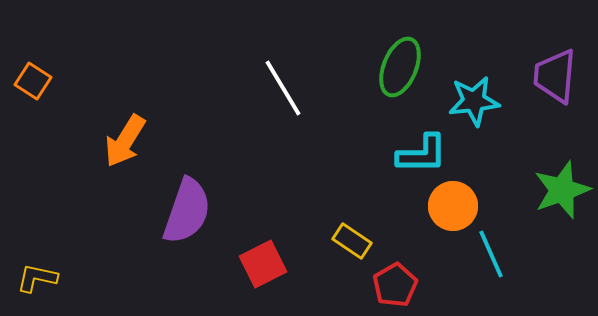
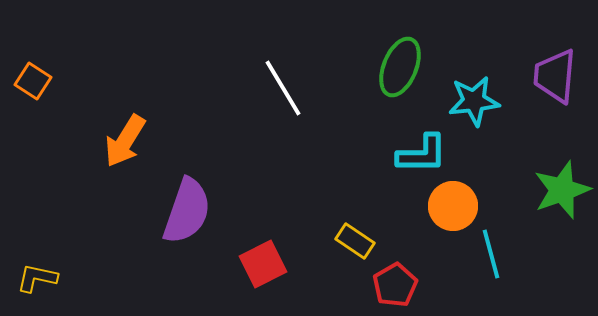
yellow rectangle: moved 3 px right
cyan line: rotated 9 degrees clockwise
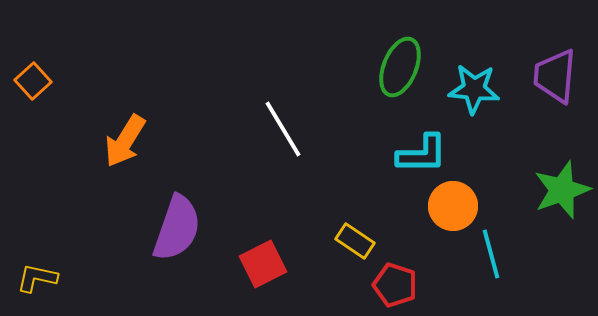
orange square: rotated 15 degrees clockwise
white line: moved 41 px down
cyan star: moved 12 px up; rotated 12 degrees clockwise
purple semicircle: moved 10 px left, 17 px down
red pentagon: rotated 24 degrees counterclockwise
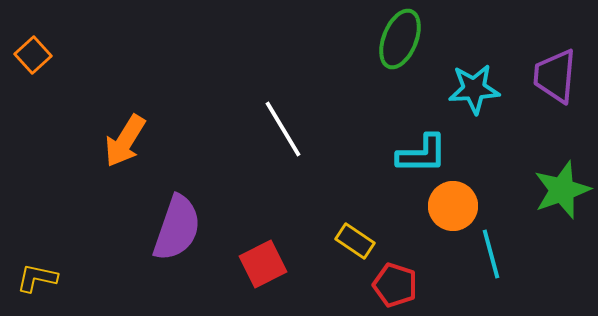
green ellipse: moved 28 px up
orange square: moved 26 px up
cyan star: rotated 9 degrees counterclockwise
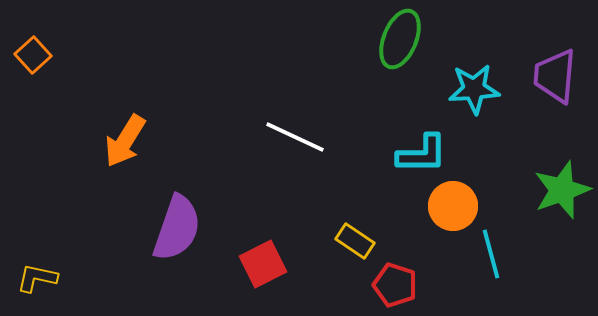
white line: moved 12 px right, 8 px down; rotated 34 degrees counterclockwise
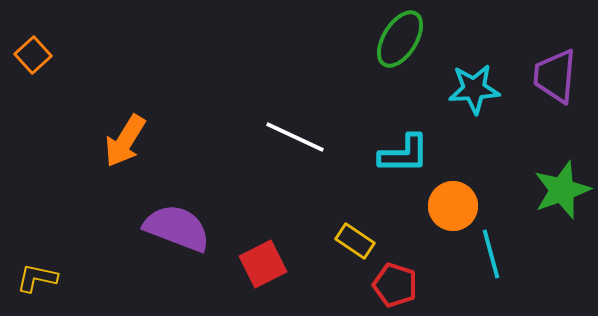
green ellipse: rotated 10 degrees clockwise
cyan L-shape: moved 18 px left
purple semicircle: rotated 88 degrees counterclockwise
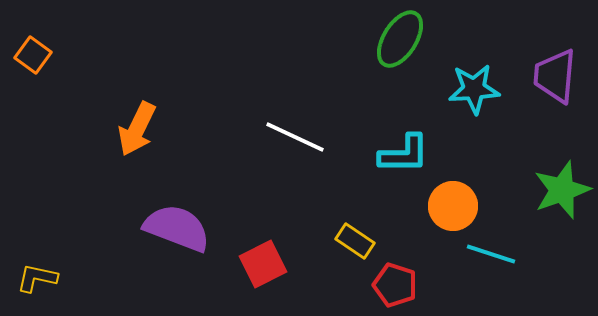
orange square: rotated 12 degrees counterclockwise
orange arrow: moved 12 px right, 12 px up; rotated 6 degrees counterclockwise
cyan line: rotated 57 degrees counterclockwise
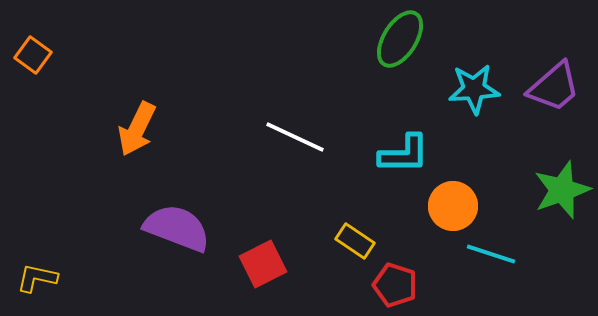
purple trapezoid: moved 1 px left, 11 px down; rotated 136 degrees counterclockwise
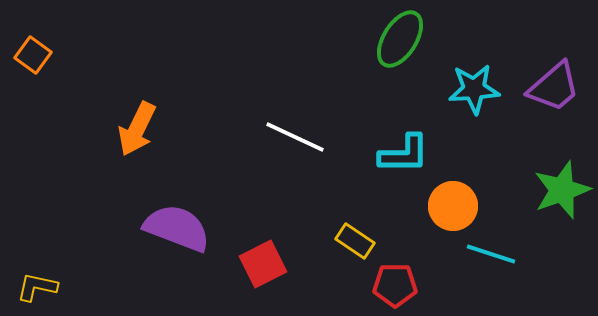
yellow L-shape: moved 9 px down
red pentagon: rotated 18 degrees counterclockwise
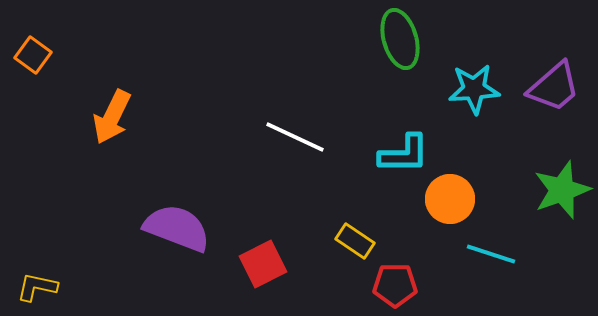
green ellipse: rotated 48 degrees counterclockwise
orange arrow: moved 25 px left, 12 px up
orange circle: moved 3 px left, 7 px up
